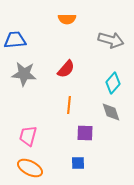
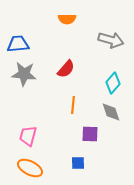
blue trapezoid: moved 3 px right, 4 px down
orange line: moved 4 px right
purple square: moved 5 px right, 1 px down
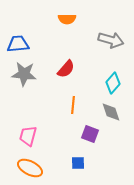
purple square: rotated 18 degrees clockwise
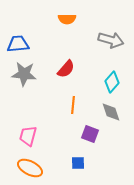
cyan diamond: moved 1 px left, 1 px up
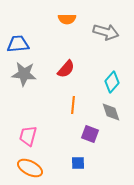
gray arrow: moved 5 px left, 8 px up
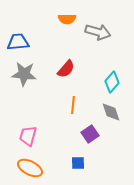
gray arrow: moved 8 px left
blue trapezoid: moved 2 px up
purple square: rotated 36 degrees clockwise
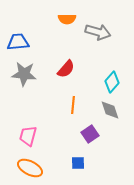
gray diamond: moved 1 px left, 2 px up
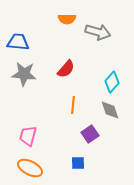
blue trapezoid: rotated 10 degrees clockwise
